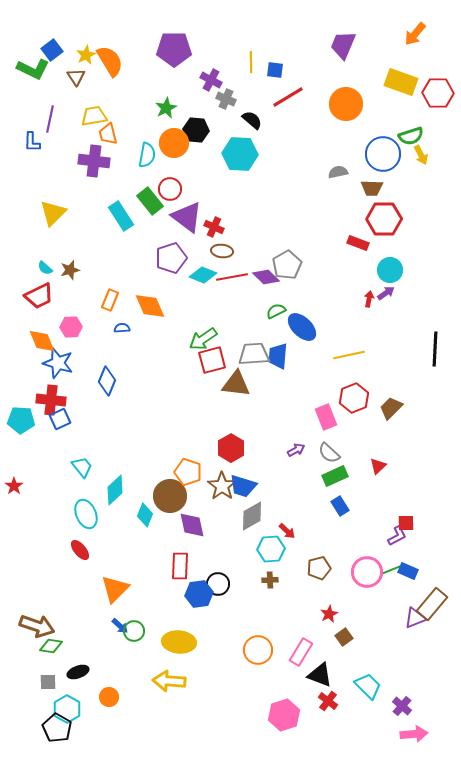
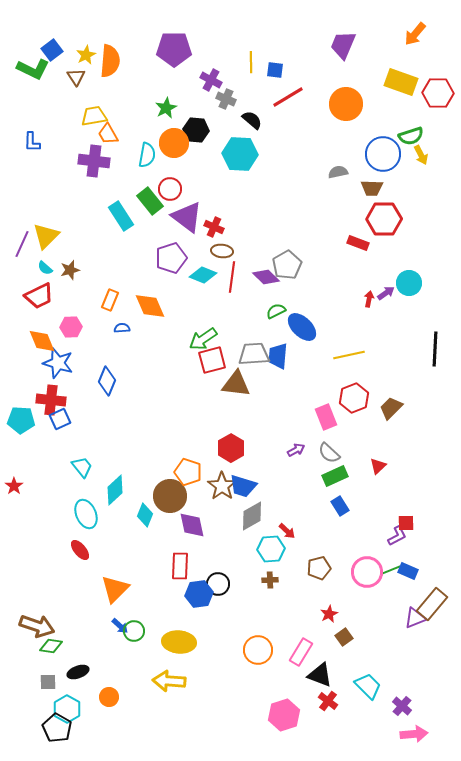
orange semicircle at (110, 61): rotated 36 degrees clockwise
purple line at (50, 119): moved 28 px left, 125 px down; rotated 12 degrees clockwise
orange trapezoid at (108, 134): rotated 15 degrees counterclockwise
yellow triangle at (53, 213): moved 7 px left, 23 px down
cyan circle at (390, 270): moved 19 px right, 13 px down
red line at (232, 277): rotated 72 degrees counterclockwise
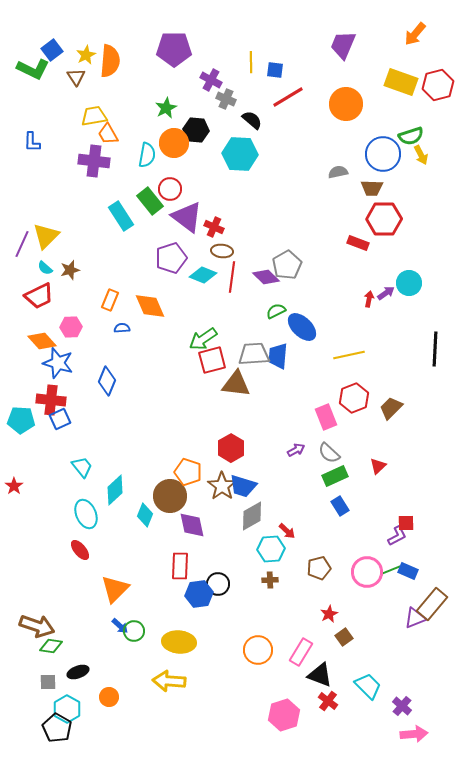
red hexagon at (438, 93): moved 8 px up; rotated 16 degrees counterclockwise
orange diamond at (42, 341): rotated 20 degrees counterclockwise
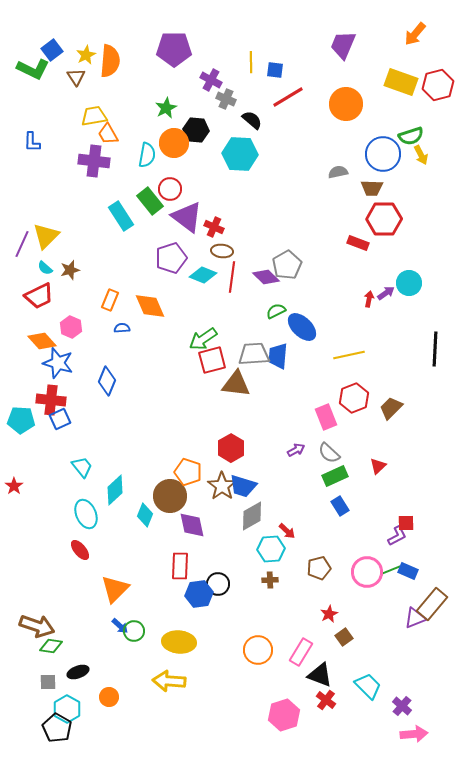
pink hexagon at (71, 327): rotated 25 degrees clockwise
red cross at (328, 701): moved 2 px left, 1 px up
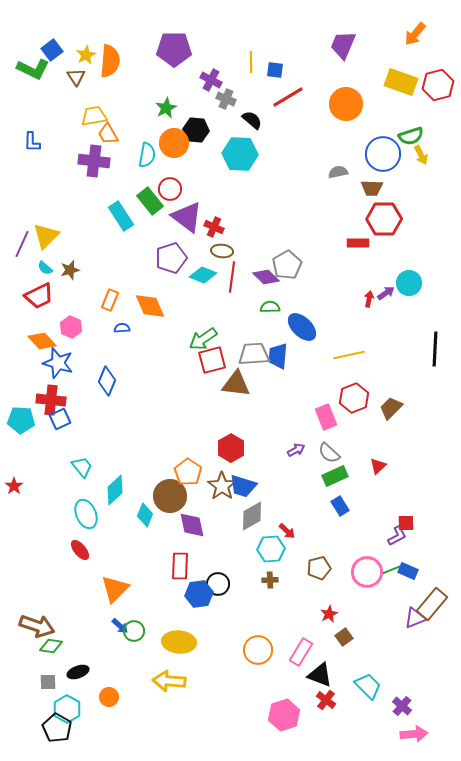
red rectangle at (358, 243): rotated 20 degrees counterclockwise
green semicircle at (276, 311): moved 6 px left, 4 px up; rotated 24 degrees clockwise
orange pentagon at (188, 472): rotated 16 degrees clockwise
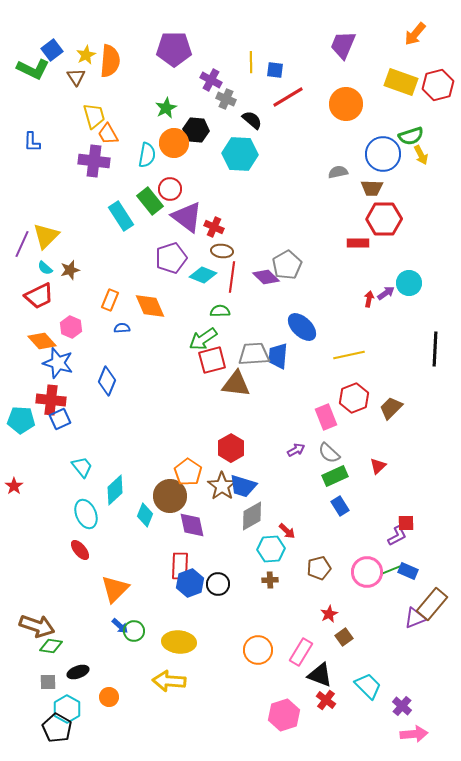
yellow trapezoid at (94, 116): rotated 84 degrees clockwise
green semicircle at (270, 307): moved 50 px left, 4 px down
blue hexagon at (199, 594): moved 9 px left, 11 px up; rotated 12 degrees counterclockwise
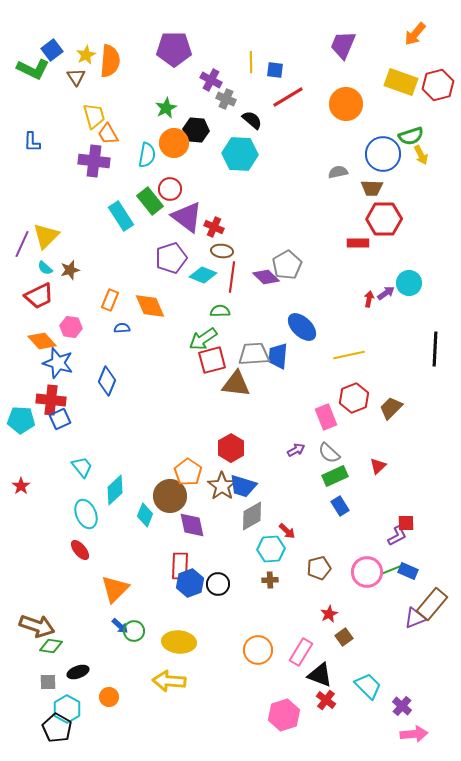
pink hexagon at (71, 327): rotated 15 degrees counterclockwise
red star at (14, 486): moved 7 px right
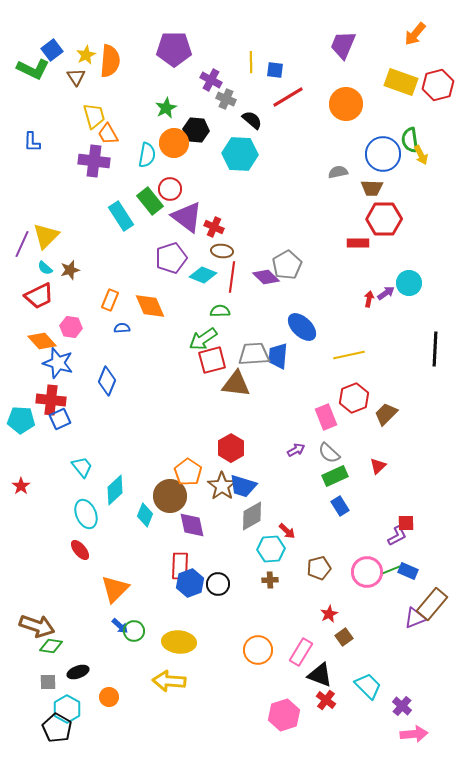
green semicircle at (411, 136): moved 1 px left, 4 px down; rotated 100 degrees clockwise
brown trapezoid at (391, 408): moved 5 px left, 6 px down
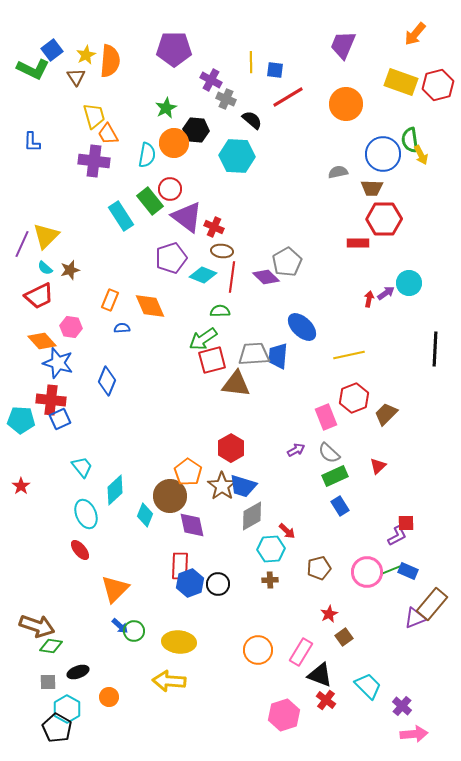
cyan hexagon at (240, 154): moved 3 px left, 2 px down
gray pentagon at (287, 265): moved 3 px up
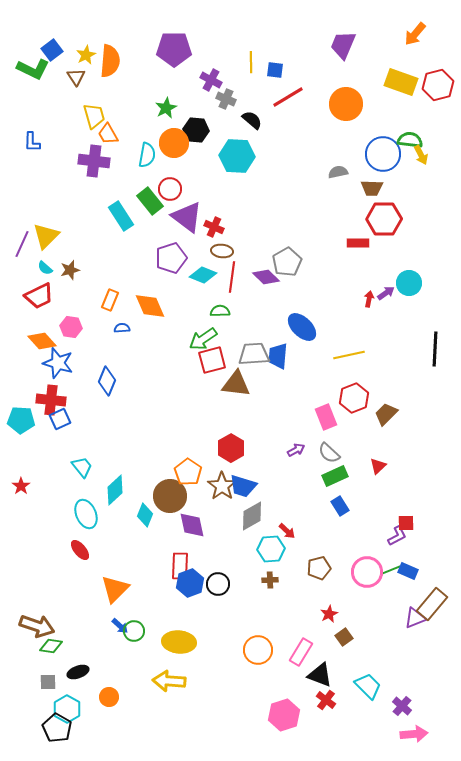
green semicircle at (410, 140): rotated 105 degrees clockwise
